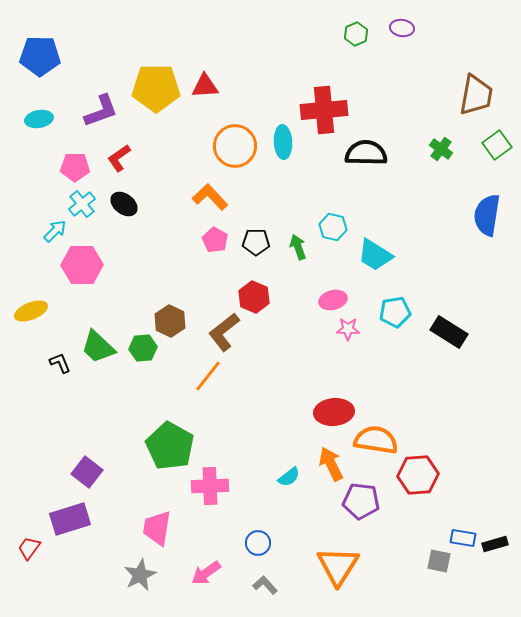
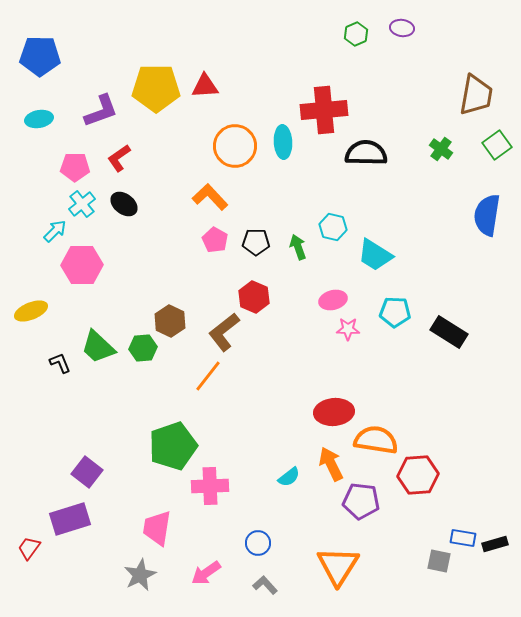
cyan pentagon at (395, 312): rotated 12 degrees clockwise
green pentagon at (170, 446): moved 3 px right; rotated 24 degrees clockwise
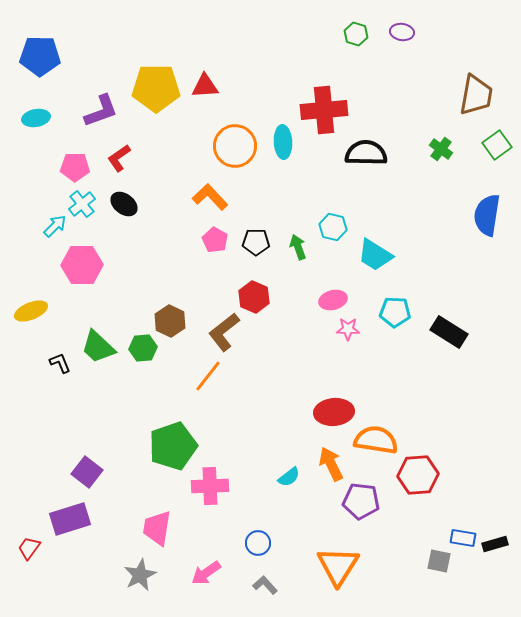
purple ellipse at (402, 28): moved 4 px down
green hexagon at (356, 34): rotated 20 degrees counterclockwise
cyan ellipse at (39, 119): moved 3 px left, 1 px up
cyan arrow at (55, 231): moved 5 px up
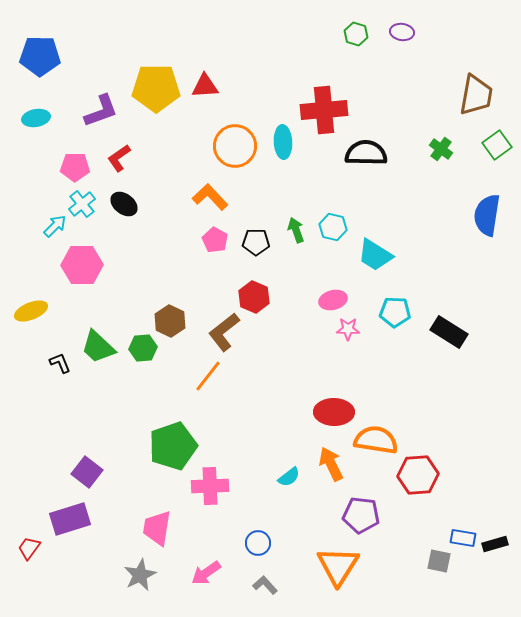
green arrow at (298, 247): moved 2 px left, 17 px up
red ellipse at (334, 412): rotated 6 degrees clockwise
purple pentagon at (361, 501): moved 14 px down
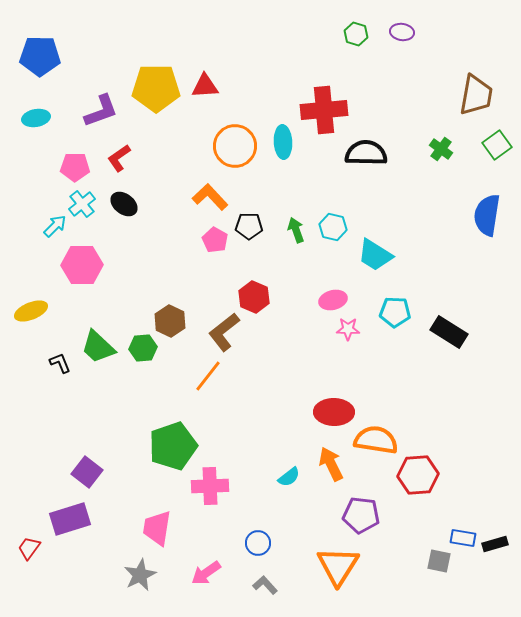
black pentagon at (256, 242): moved 7 px left, 16 px up
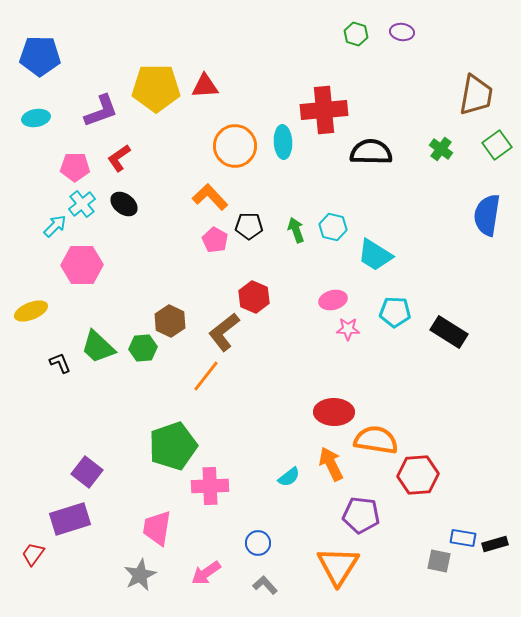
black semicircle at (366, 153): moved 5 px right, 1 px up
orange line at (208, 376): moved 2 px left
red trapezoid at (29, 548): moved 4 px right, 6 px down
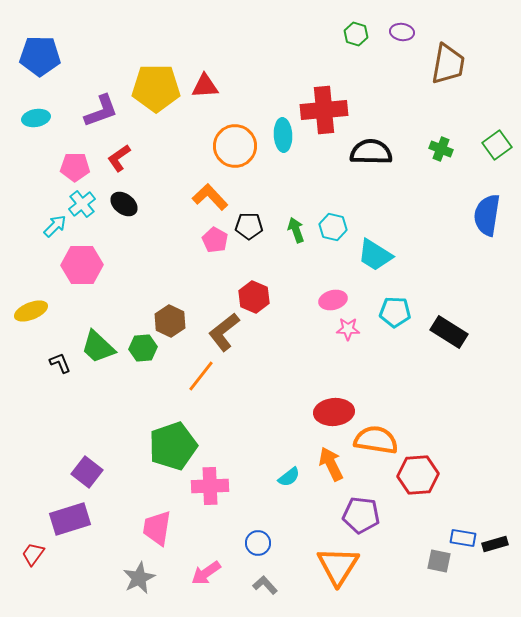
brown trapezoid at (476, 95): moved 28 px left, 31 px up
cyan ellipse at (283, 142): moved 7 px up
green cross at (441, 149): rotated 15 degrees counterclockwise
orange line at (206, 376): moved 5 px left
red ellipse at (334, 412): rotated 6 degrees counterclockwise
gray star at (140, 575): moved 1 px left, 3 px down
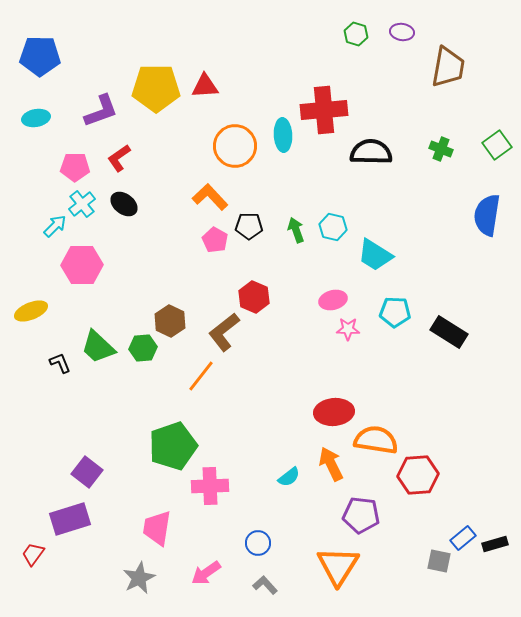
brown trapezoid at (448, 64): moved 3 px down
blue rectangle at (463, 538): rotated 50 degrees counterclockwise
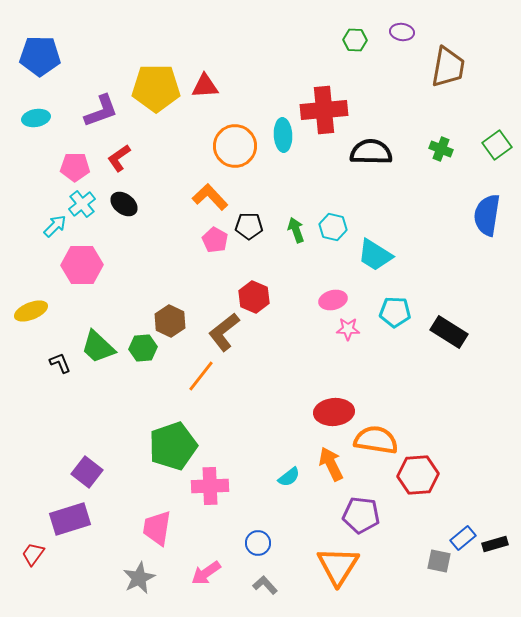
green hexagon at (356, 34): moved 1 px left, 6 px down; rotated 15 degrees counterclockwise
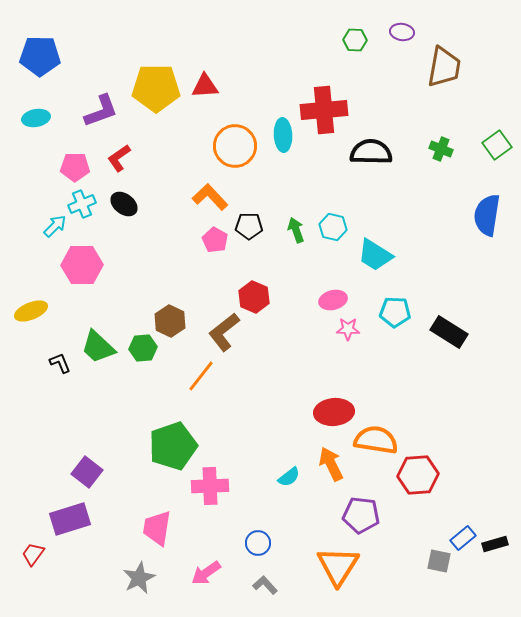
brown trapezoid at (448, 67): moved 4 px left
cyan cross at (82, 204): rotated 16 degrees clockwise
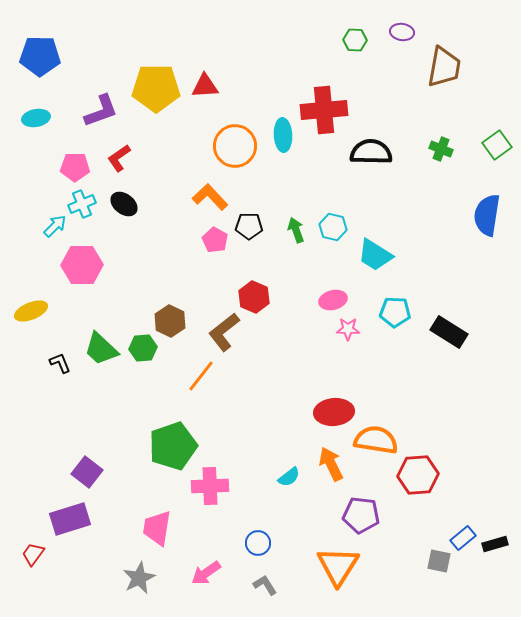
green trapezoid at (98, 347): moved 3 px right, 2 px down
gray L-shape at (265, 585): rotated 10 degrees clockwise
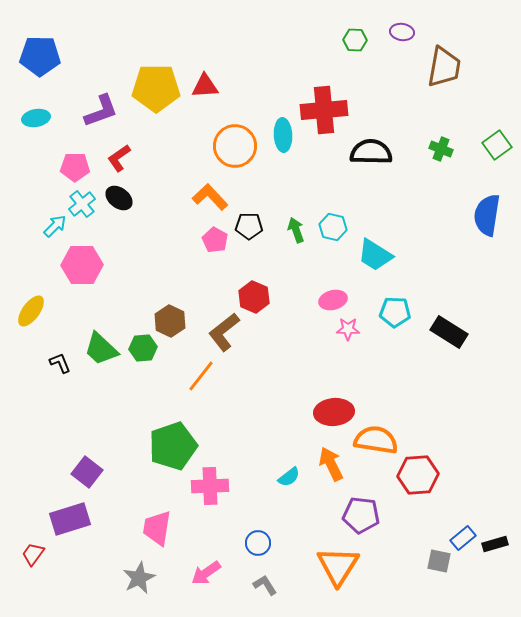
cyan cross at (82, 204): rotated 16 degrees counterclockwise
black ellipse at (124, 204): moved 5 px left, 6 px up
yellow ellipse at (31, 311): rotated 32 degrees counterclockwise
